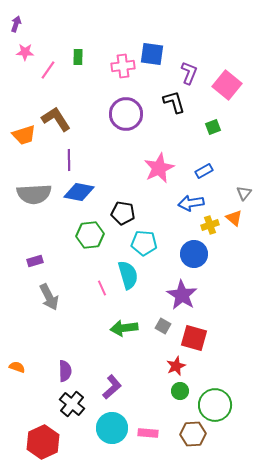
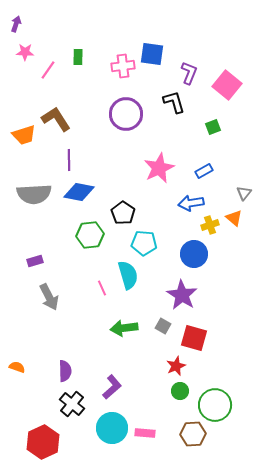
black pentagon at (123, 213): rotated 25 degrees clockwise
pink rectangle at (148, 433): moved 3 px left
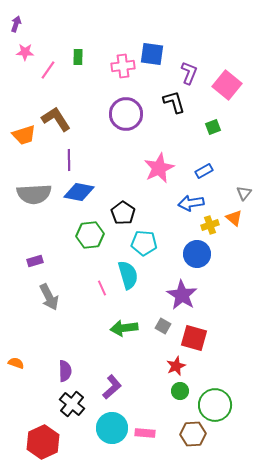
blue circle at (194, 254): moved 3 px right
orange semicircle at (17, 367): moved 1 px left, 4 px up
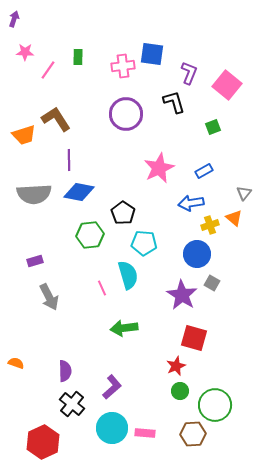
purple arrow at (16, 24): moved 2 px left, 5 px up
gray square at (163, 326): moved 49 px right, 43 px up
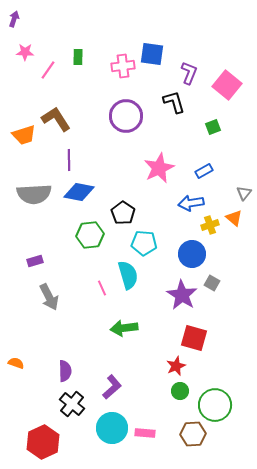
purple circle at (126, 114): moved 2 px down
blue circle at (197, 254): moved 5 px left
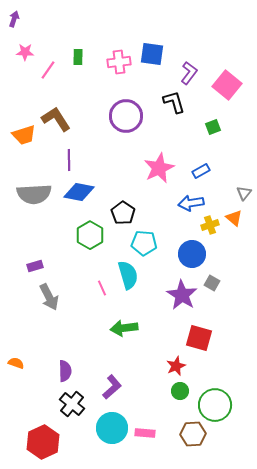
pink cross at (123, 66): moved 4 px left, 4 px up
purple L-shape at (189, 73): rotated 15 degrees clockwise
blue rectangle at (204, 171): moved 3 px left
green hexagon at (90, 235): rotated 24 degrees counterclockwise
purple rectangle at (35, 261): moved 5 px down
red square at (194, 338): moved 5 px right
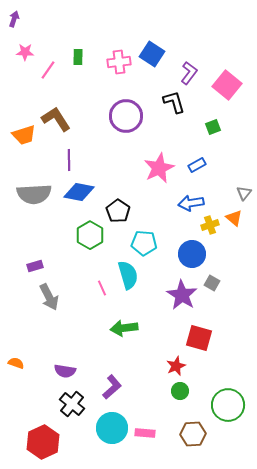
blue square at (152, 54): rotated 25 degrees clockwise
blue rectangle at (201, 171): moved 4 px left, 6 px up
black pentagon at (123, 213): moved 5 px left, 2 px up
purple semicircle at (65, 371): rotated 100 degrees clockwise
green circle at (215, 405): moved 13 px right
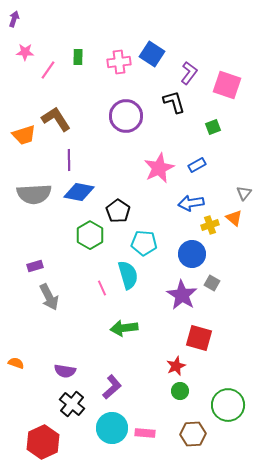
pink square at (227, 85): rotated 20 degrees counterclockwise
